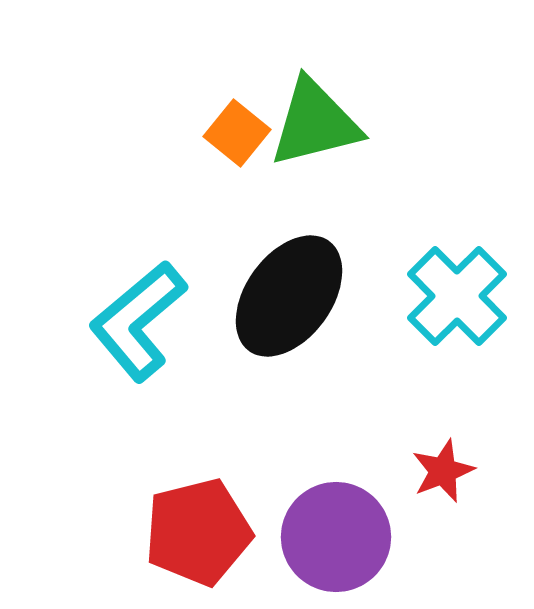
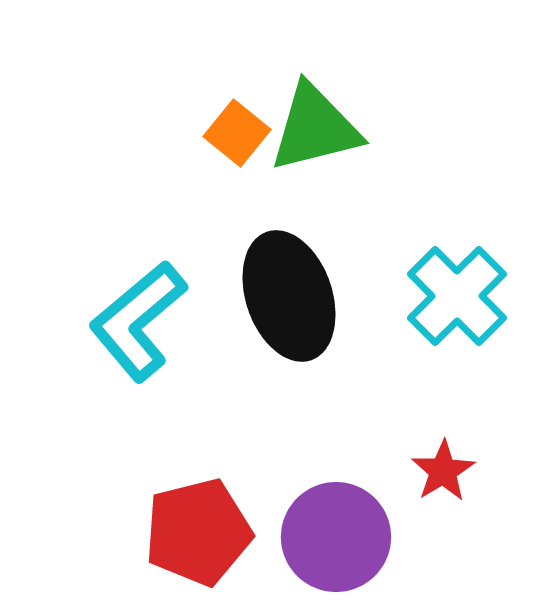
green triangle: moved 5 px down
black ellipse: rotated 55 degrees counterclockwise
red star: rotated 10 degrees counterclockwise
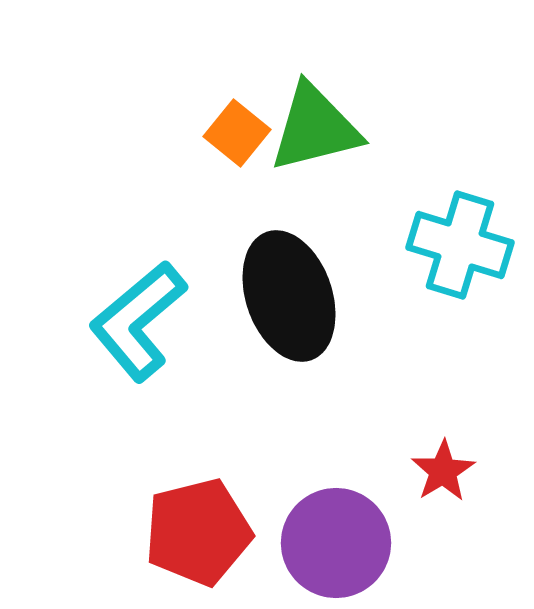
cyan cross: moved 3 px right, 51 px up; rotated 28 degrees counterclockwise
purple circle: moved 6 px down
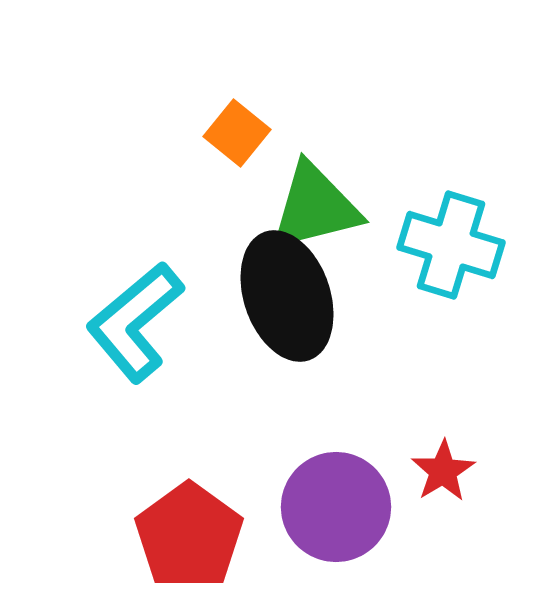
green triangle: moved 79 px down
cyan cross: moved 9 px left
black ellipse: moved 2 px left
cyan L-shape: moved 3 px left, 1 px down
red pentagon: moved 9 px left, 4 px down; rotated 22 degrees counterclockwise
purple circle: moved 36 px up
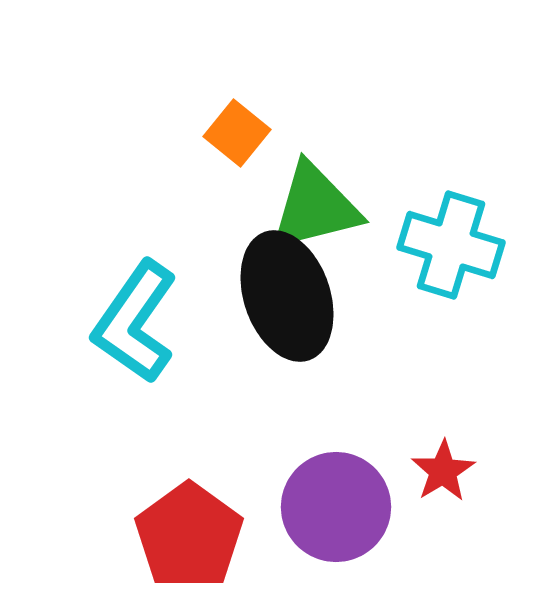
cyan L-shape: rotated 15 degrees counterclockwise
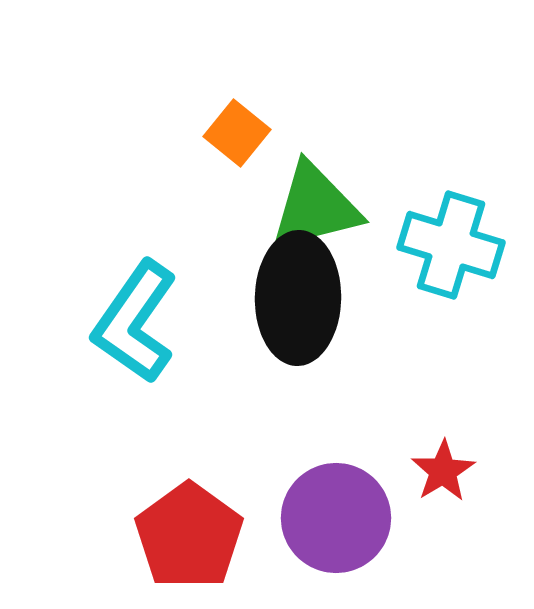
black ellipse: moved 11 px right, 2 px down; rotated 20 degrees clockwise
purple circle: moved 11 px down
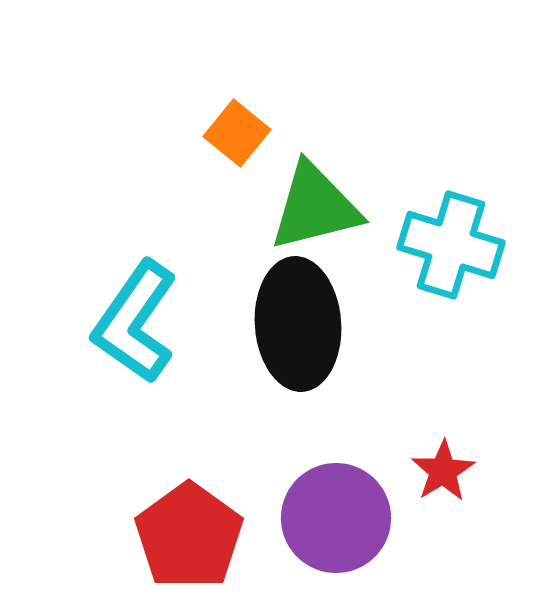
black ellipse: moved 26 px down; rotated 5 degrees counterclockwise
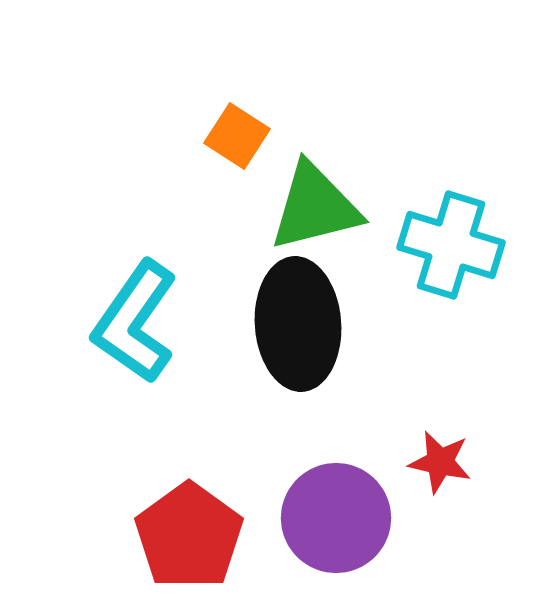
orange square: moved 3 px down; rotated 6 degrees counterclockwise
red star: moved 3 px left, 9 px up; rotated 28 degrees counterclockwise
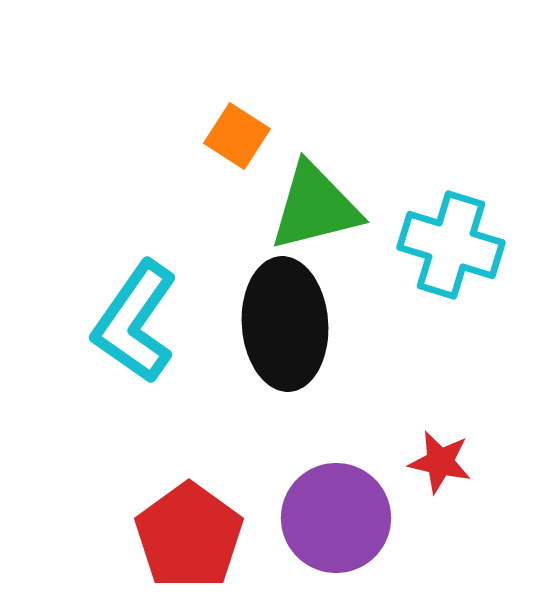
black ellipse: moved 13 px left
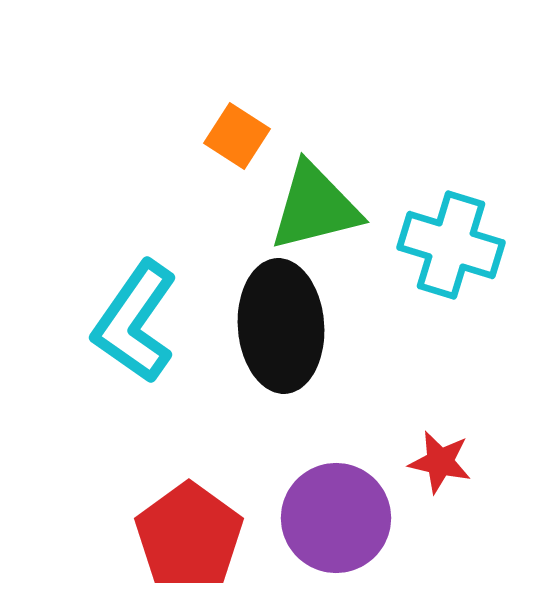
black ellipse: moved 4 px left, 2 px down
